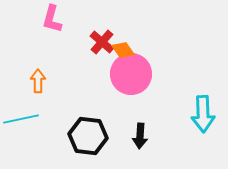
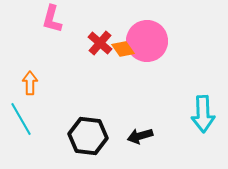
red cross: moved 2 px left, 1 px down
orange diamond: moved 1 px up
pink circle: moved 16 px right, 33 px up
orange arrow: moved 8 px left, 2 px down
cyan line: rotated 72 degrees clockwise
black arrow: rotated 70 degrees clockwise
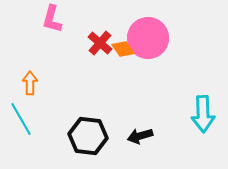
pink circle: moved 1 px right, 3 px up
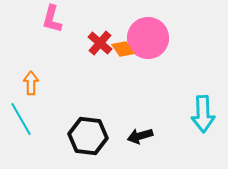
orange arrow: moved 1 px right
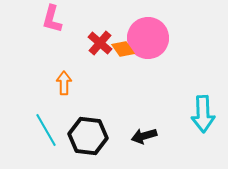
orange arrow: moved 33 px right
cyan line: moved 25 px right, 11 px down
black arrow: moved 4 px right
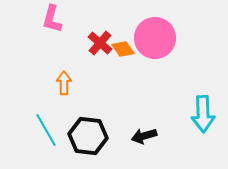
pink circle: moved 7 px right
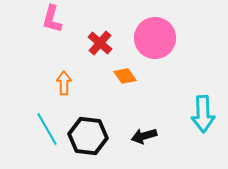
orange diamond: moved 2 px right, 27 px down
cyan line: moved 1 px right, 1 px up
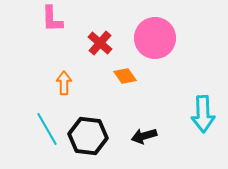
pink L-shape: rotated 16 degrees counterclockwise
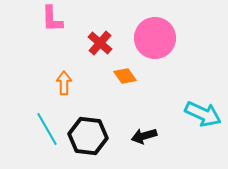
cyan arrow: rotated 63 degrees counterclockwise
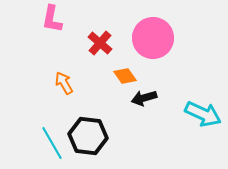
pink L-shape: rotated 12 degrees clockwise
pink circle: moved 2 px left
orange arrow: rotated 30 degrees counterclockwise
cyan line: moved 5 px right, 14 px down
black arrow: moved 38 px up
